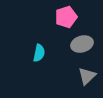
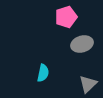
cyan semicircle: moved 4 px right, 20 px down
gray triangle: moved 1 px right, 8 px down
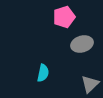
pink pentagon: moved 2 px left
gray triangle: moved 2 px right
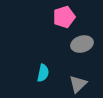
gray triangle: moved 12 px left
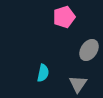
gray ellipse: moved 7 px right, 6 px down; rotated 40 degrees counterclockwise
gray triangle: rotated 12 degrees counterclockwise
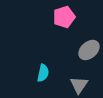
gray ellipse: rotated 15 degrees clockwise
gray triangle: moved 1 px right, 1 px down
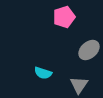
cyan semicircle: rotated 96 degrees clockwise
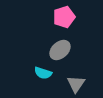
gray ellipse: moved 29 px left
gray triangle: moved 3 px left, 1 px up
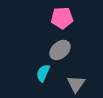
pink pentagon: moved 2 px left, 1 px down; rotated 15 degrees clockwise
cyan semicircle: rotated 96 degrees clockwise
